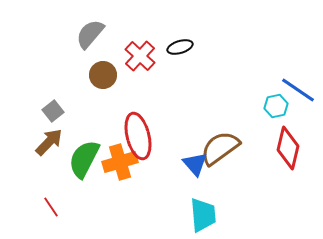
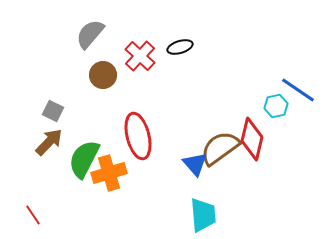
gray square: rotated 25 degrees counterclockwise
red diamond: moved 36 px left, 9 px up
orange cross: moved 11 px left, 11 px down
red line: moved 18 px left, 8 px down
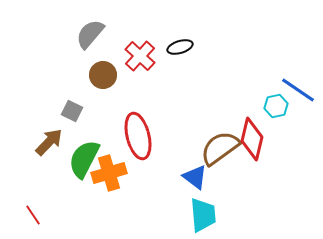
gray square: moved 19 px right
blue triangle: moved 13 px down; rotated 12 degrees counterclockwise
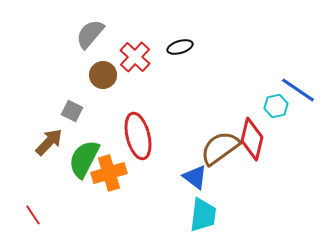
red cross: moved 5 px left, 1 px down
cyan trapezoid: rotated 12 degrees clockwise
